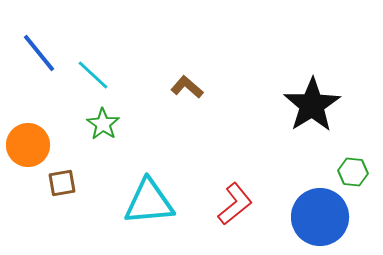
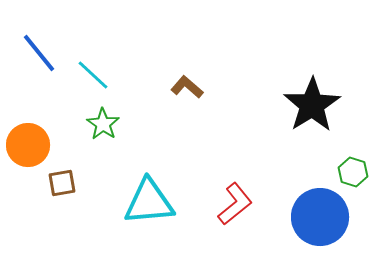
green hexagon: rotated 12 degrees clockwise
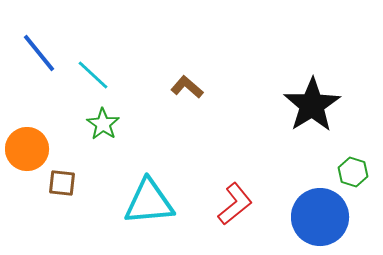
orange circle: moved 1 px left, 4 px down
brown square: rotated 16 degrees clockwise
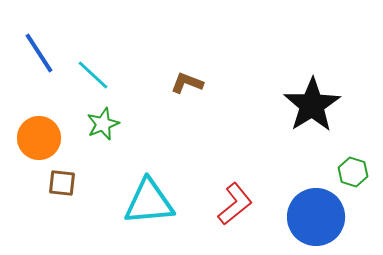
blue line: rotated 6 degrees clockwise
brown L-shape: moved 4 px up; rotated 20 degrees counterclockwise
green star: rotated 16 degrees clockwise
orange circle: moved 12 px right, 11 px up
blue circle: moved 4 px left
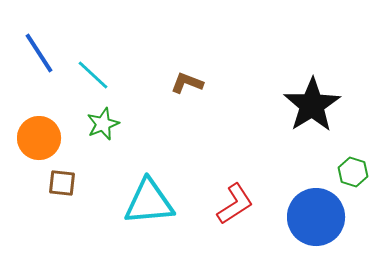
red L-shape: rotated 6 degrees clockwise
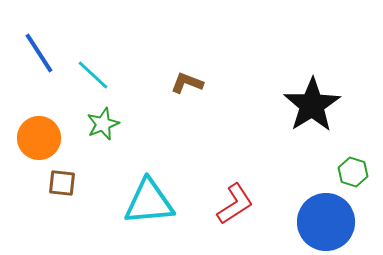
blue circle: moved 10 px right, 5 px down
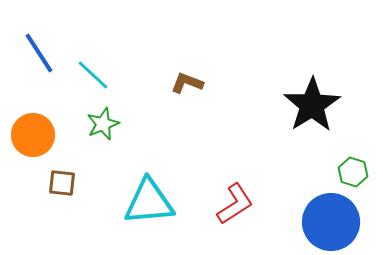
orange circle: moved 6 px left, 3 px up
blue circle: moved 5 px right
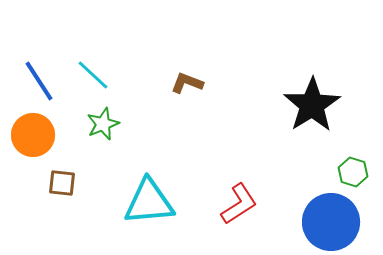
blue line: moved 28 px down
red L-shape: moved 4 px right
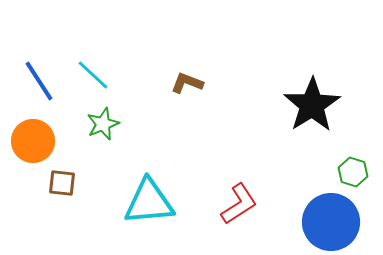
orange circle: moved 6 px down
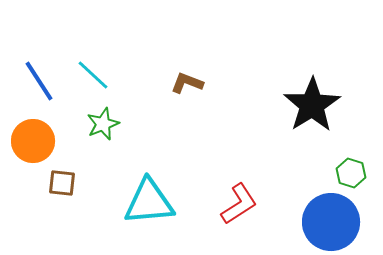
green hexagon: moved 2 px left, 1 px down
